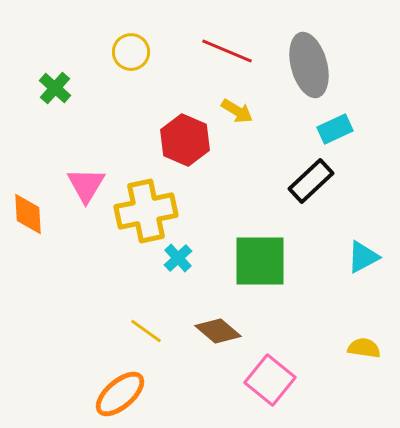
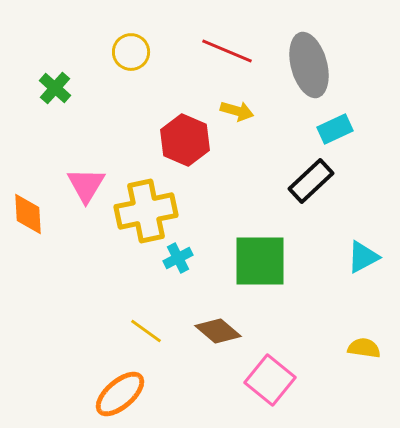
yellow arrow: rotated 16 degrees counterclockwise
cyan cross: rotated 16 degrees clockwise
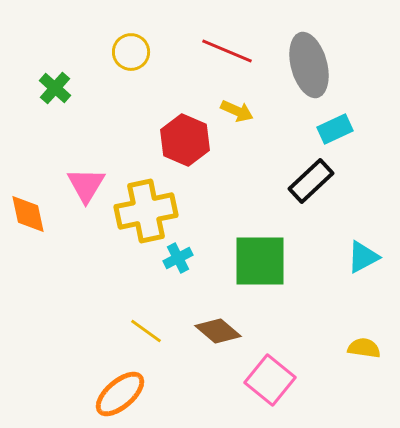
yellow arrow: rotated 8 degrees clockwise
orange diamond: rotated 9 degrees counterclockwise
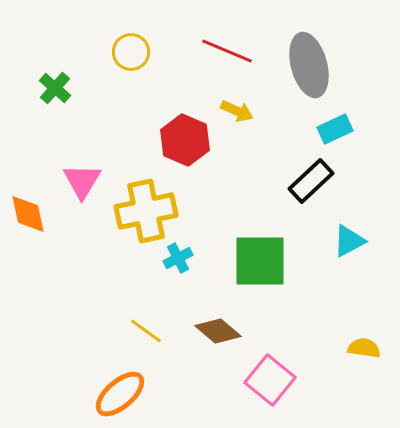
pink triangle: moved 4 px left, 4 px up
cyan triangle: moved 14 px left, 16 px up
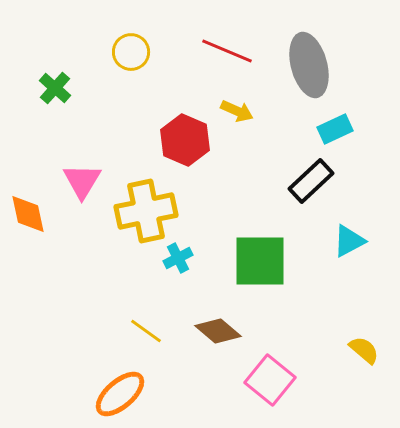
yellow semicircle: moved 2 px down; rotated 32 degrees clockwise
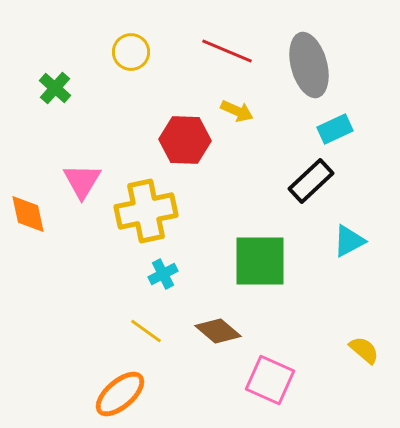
red hexagon: rotated 21 degrees counterclockwise
cyan cross: moved 15 px left, 16 px down
pink square: rotated 15 degrees counterclockwise
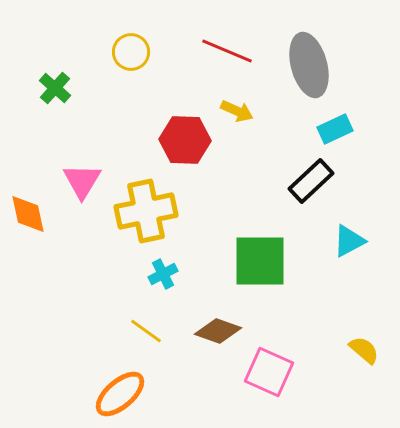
brown diamond: rotated 21 degrees counterclockwise
pink square: moved 1 px left, 8 px up
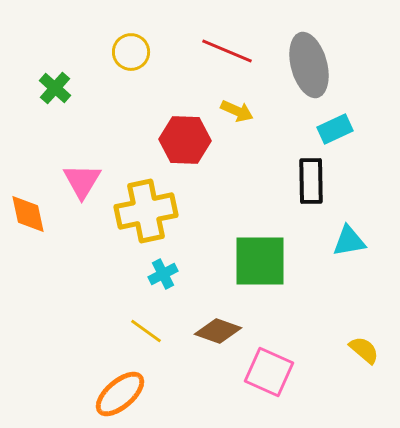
black rectangle: rotated 48 degrees counterclockwise
cyan triangle: rotated 18 degrees clockwise
